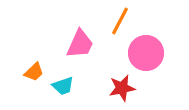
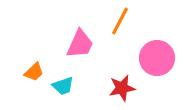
pink circle: moved 11 px right, 5 px down
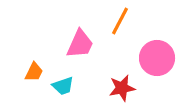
orange trapezoid: rotated 20 degrees counterclockwise
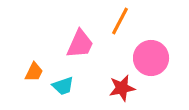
pink circle: moved 6 px left
